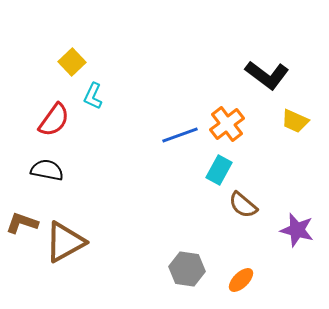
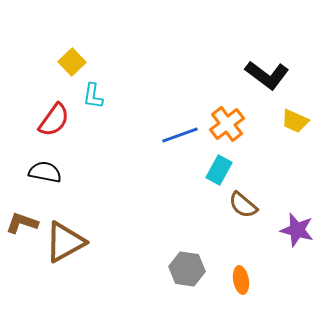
cyan L-shape: rotated 16 degrees counterclockwise
black semicircle: moved 2 px left, 2 px down
orange ellipse: rotated 56 degrees counterclockwise
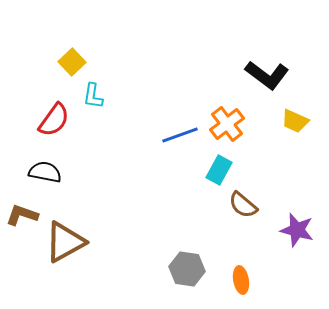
brown L-shape: moved 8 px up
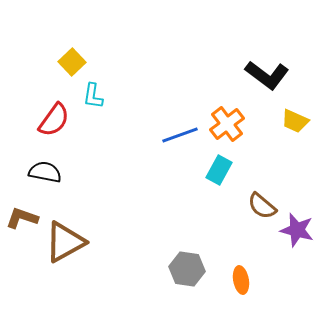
brown semicircle: moved 19 px right, 1 px down
brown L-shape: moved 3 px down
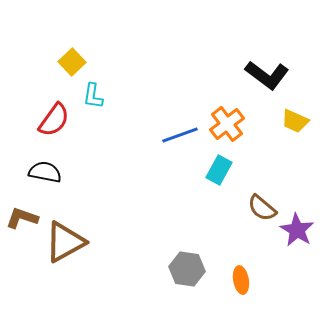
brown semicircle: moved 2 px down
purple star: rotated 16 degrees clockwise
